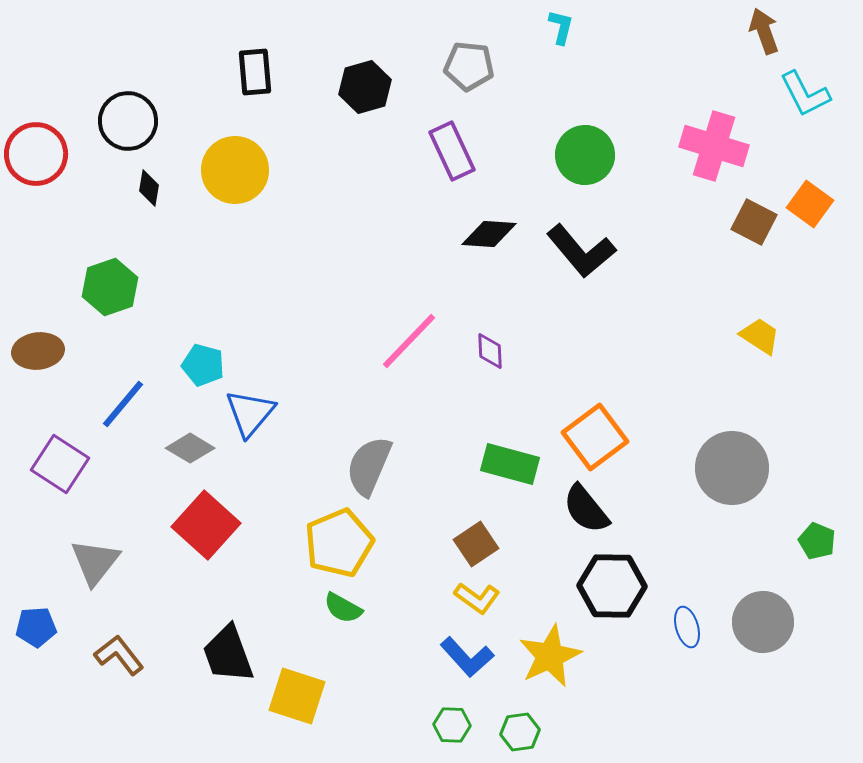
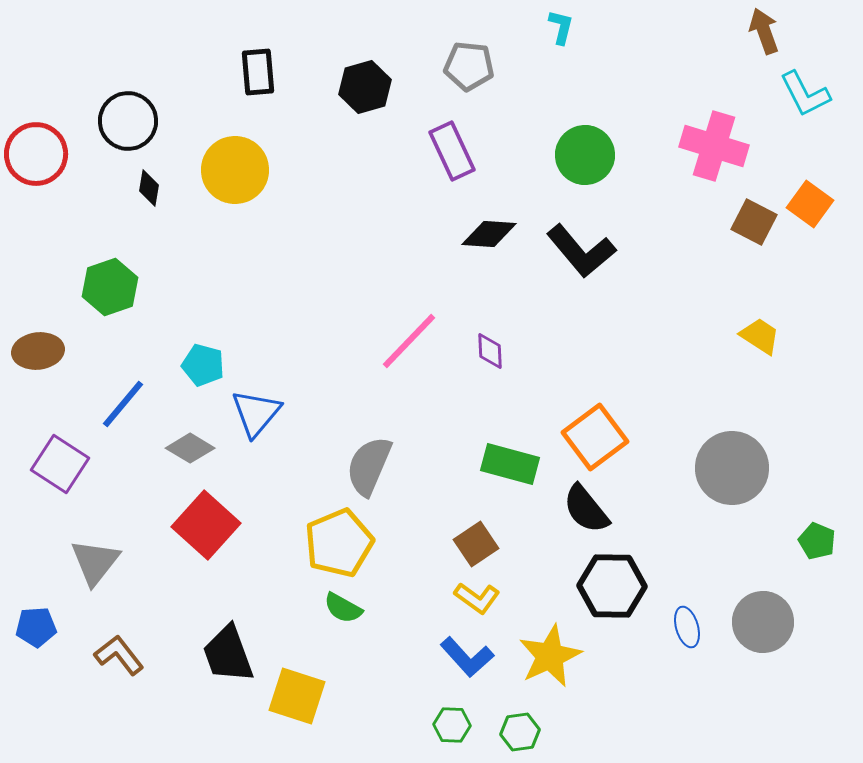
black rectangle at (255, 72): moved 3 px right
blue triangle at (250, 413): moved 6 px right
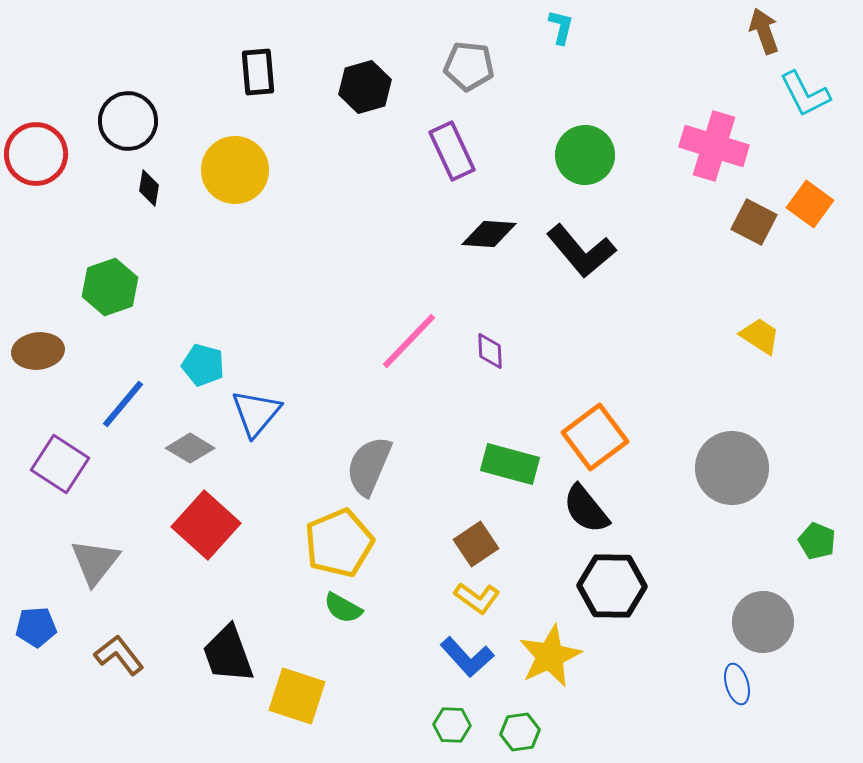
blue ellipse at (687, 627): moved 50 px right, 57 px down
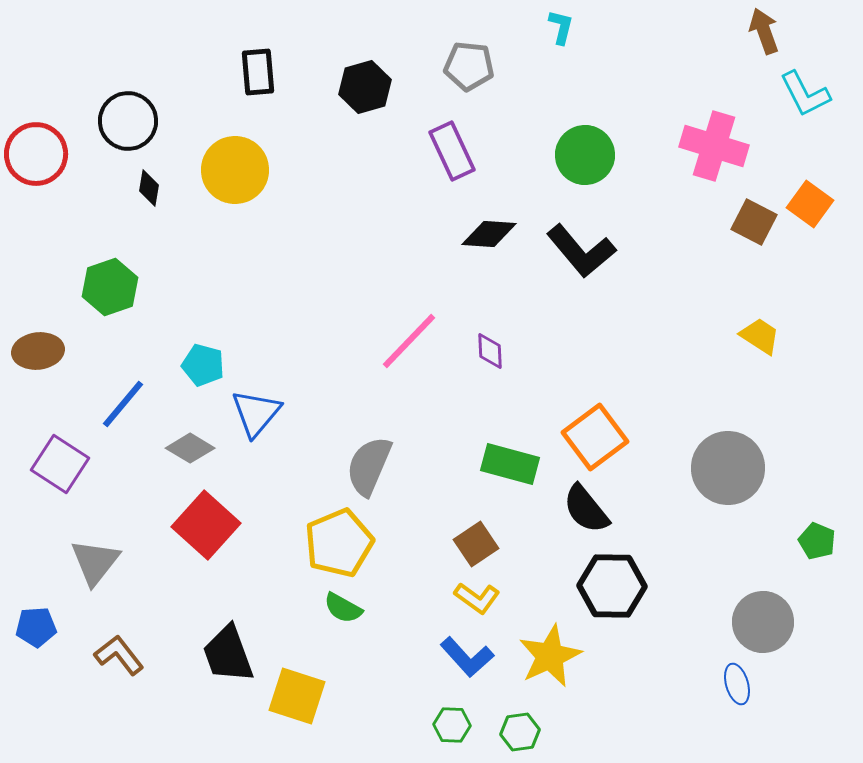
gray circle at (732, 468): moved 4 px left
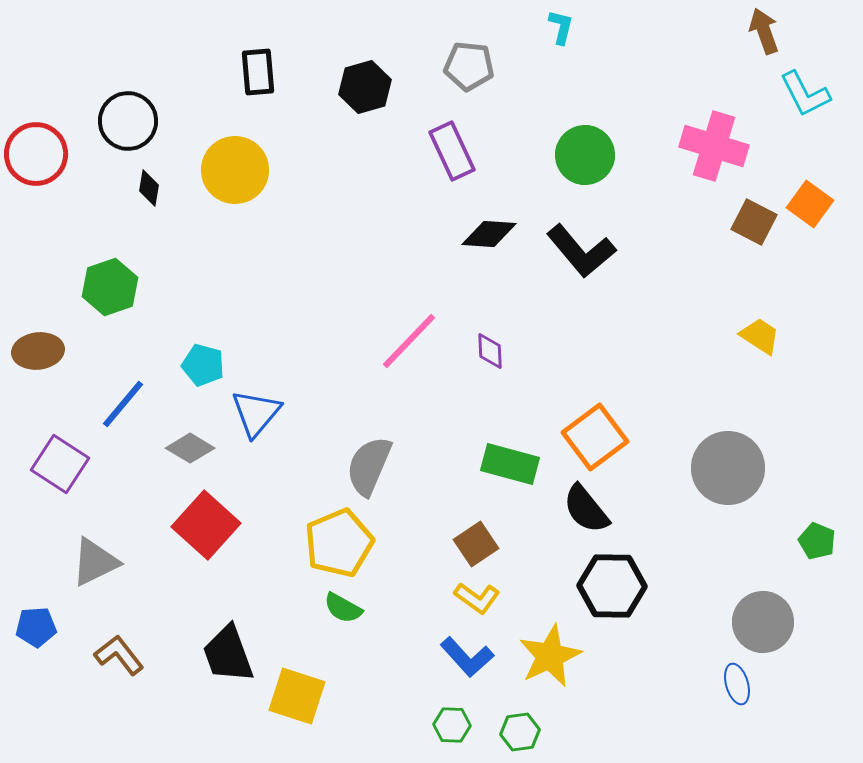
gray triangle at (95, 562): rotated 26 degrees clockwise
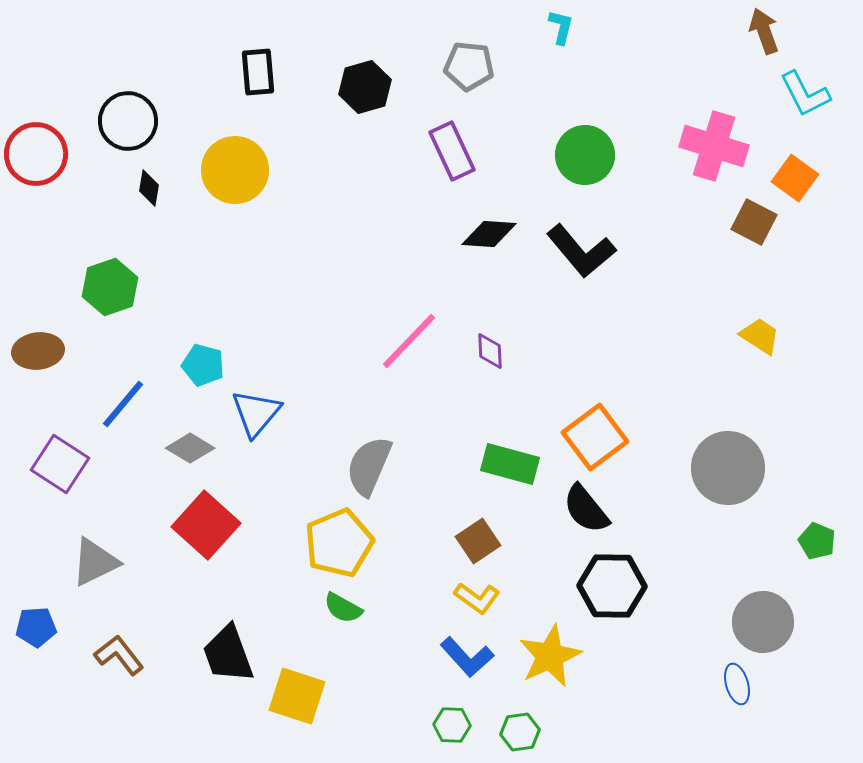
orange square at (810, 204): moved 15 px left, 26 px up
brown square at (476, 544): moved 2 px right, 3 px up
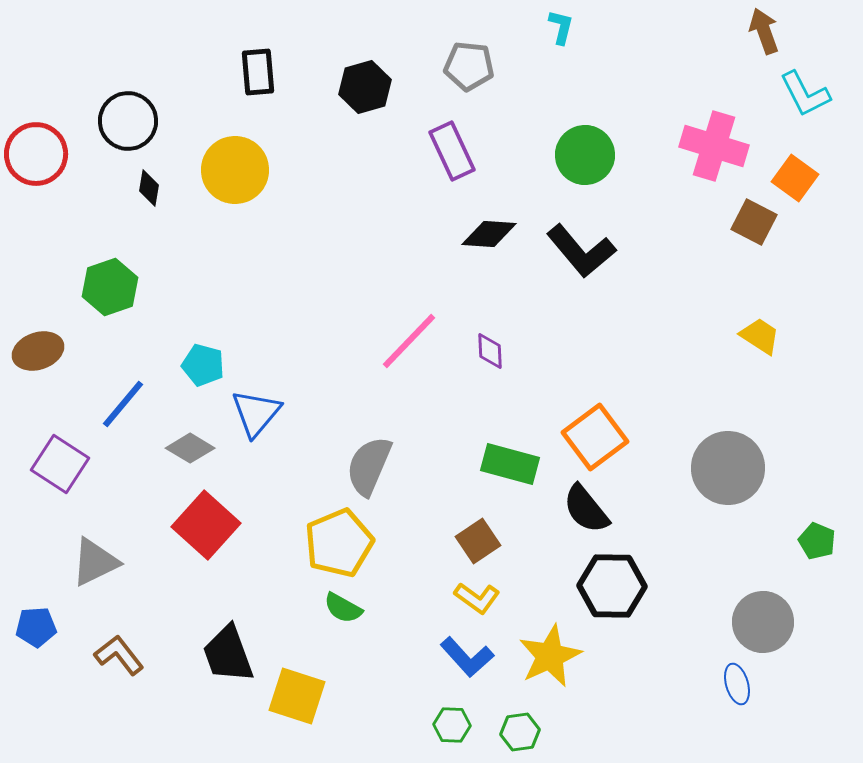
brown ellipse at (38, 351): rotated 12 degrees counterclockwise
